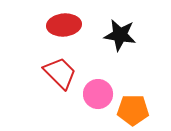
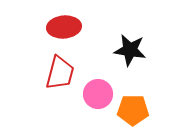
red ellipse: moved 2 px down
black star: moved 10 px right, 15 px down
red trapezoid: rotated 60 degrees clockwise
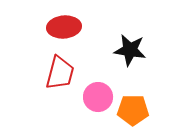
pink circle: moved 3 px down
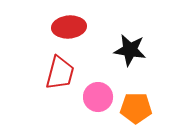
red ellipse: moved 5 px right
orange pentagon: moved 3 px right, 2 px up
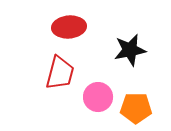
black star: rotated 20 degrees counterclockwise
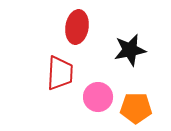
red ellipse: moved 8 px right; rotated 76 degrees counterclockwise
red trapezoid: rotated 12 degrees counterclockwise
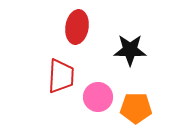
black star: rotated 12 degrees clockwise
red trapezoid: moved 1 px right, 3 px down
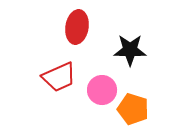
red trapezoid: moved 2 px left, 1 px down; rotated 63 degrees clockwise
pink circle: moved 4 px right, 7 px up
orange pentagon: moved 3 px left, 1 px down; rotated 16 degrees clockwise
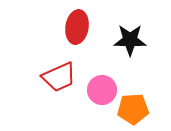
black star: moved 10 px up
orange pentagon: rotated 20 degrees counterclockwise
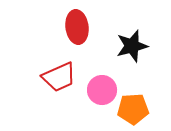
red ellipse: rotated 16 degrees counterclockwise
black star: moved 2 px right, 6 px down; rotated 16 degrees counterclockwise
